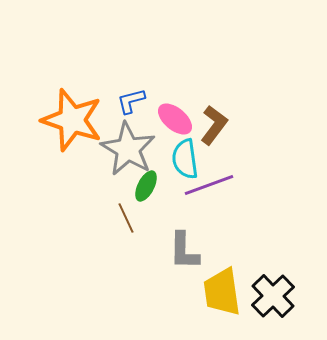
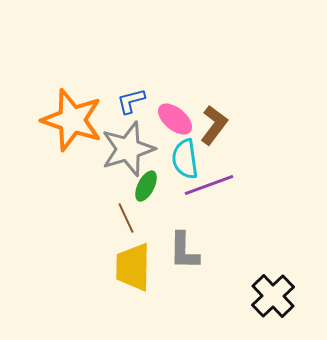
gray star: rotated 24 degrees clockwise
yellow trapezoid: moved 89 px left, 25 px up; rotated 9 degrees clockwise
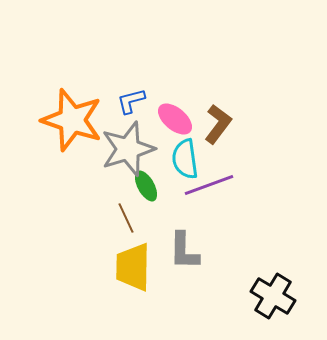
brown L-shape: moved 4 px right, 1 px up
green ellipse: rotated 56 degrees counterclockwise
black cross: rotated 15 degrees counterclockwise
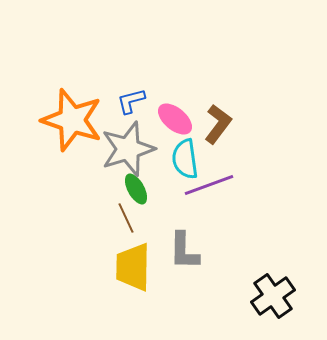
green ellipse: moved 10 px left, 3 px down
black cross: rotated 24 degrees clockwise
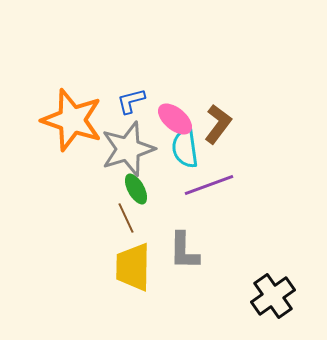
cyan semicircle: moved 11 px up
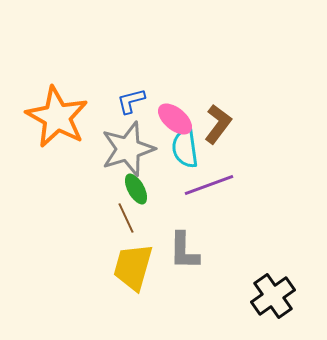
orange star: moved 15 px left, 3 px up; rotated 10 degrees clockwise
yellow trapezoid: rotated 15 degrees clockwise
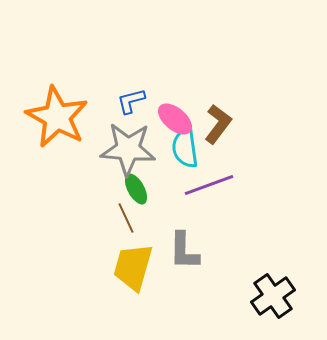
gray star: rotated 22 degrees clockwise
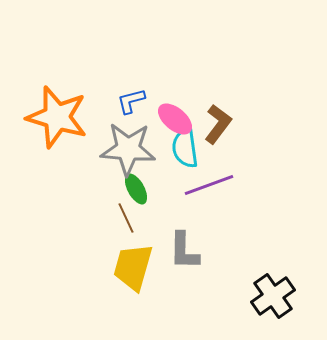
orange star: rotated 12 degrees counterclockwise
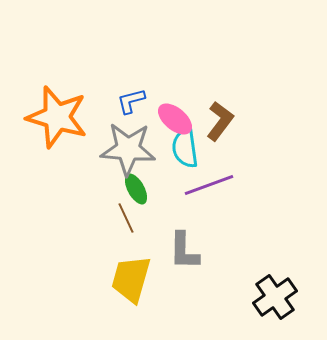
brown L-shape: moved 2 px right, 3 px up
yellow trapezoid: moved 2 px left, 12 px down
black cross: moved 2 px right, 1 px down
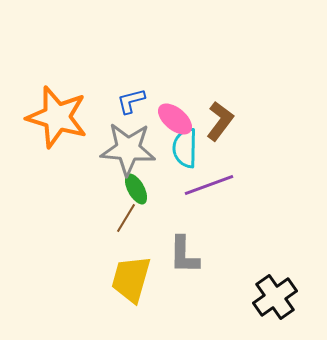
cyan semicircle: rotated 9 degrees clockwise
brown line: rotated 56 degrees clockwise
gray L-shape: moved 4 px down
